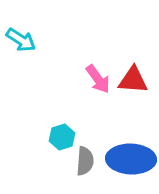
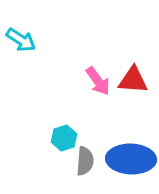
pink arrow: moved 2 px down
cyan hexagon: moved 2 px right, 1 px down
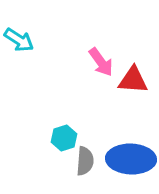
cyan arrow: moved 2 px left
pink arrow: moved 3 px right, 19 px up
